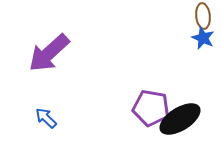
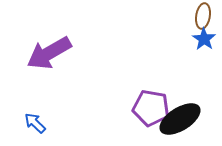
brown ellipse: rotated 15 degrees clockwise
blue star: moved 1 px right, 1 px down; rotated 10 degrees clockwise
purple arrow: rotated 12 degrees clockwise
blue arrow: moved 11 px left, 5 px down
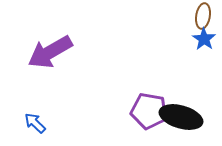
purple arrow: moved 1 px right, 1 px up
purple pentagon: moved 2 px left, 3 px down
black ellipse: moved 1 px right, 2 px up; rotated 48 degrees clockwise
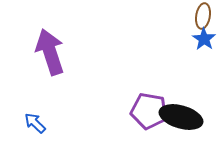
purple arrow: rotated 102 degrees clockwise
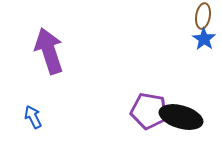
purple arrow: moved 1 px left, 1 px up
blue arrow: moved 2 px left, 6 px up; rotated 20 degrees clockwise
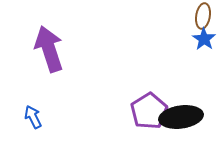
purple arrow: moved 2 px up
purple pentagon: rotated 30 degrees clockwise
black ellipse: rotated 24 degrees counterclockwise
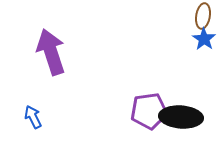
purple arrow: moved 2 px right, 3 px down
purple pentagon: rotated 24 degrees clockwise
black ellipse: rotated 12 degrees clockwise
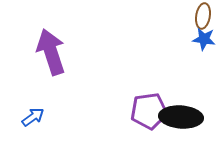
blue star: rotated 25 degrees counterclockwise
blue arrow: rotated 80 degrees clockwise
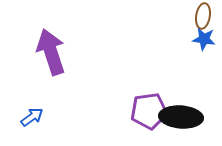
blue arrow: moved 1 px left
